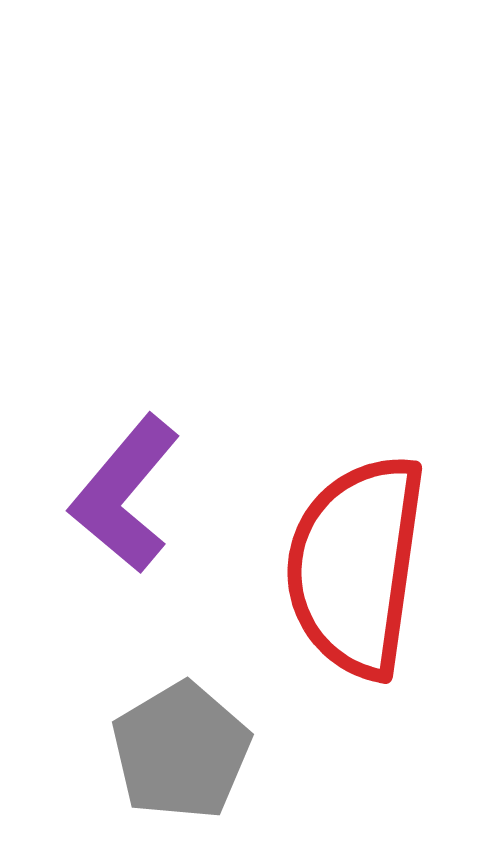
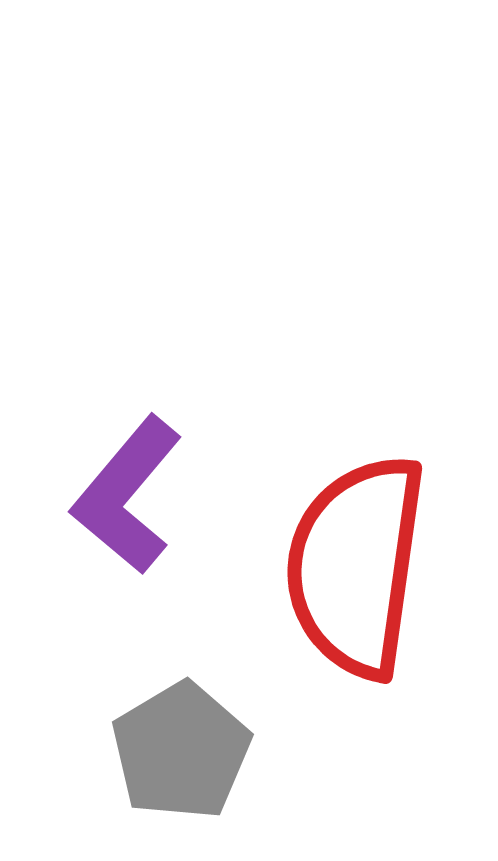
purple L-shape: moved 2 px right, 1 px down
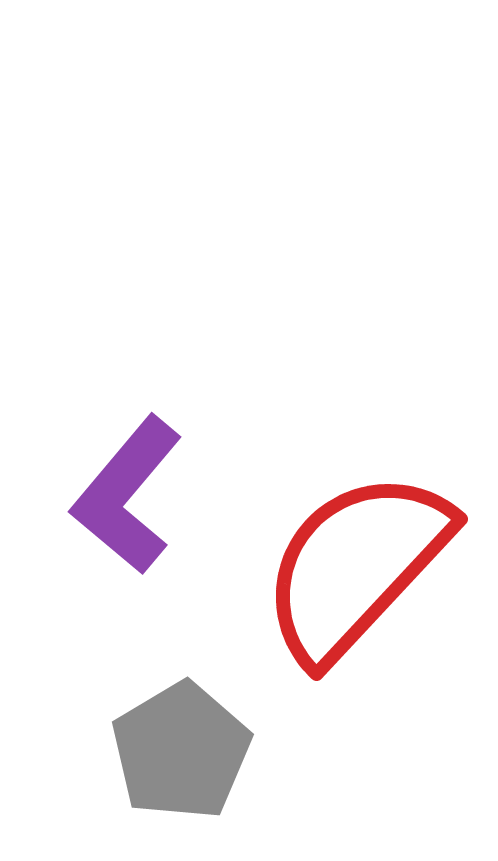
red semicircle: rotated 35 degrees clockwise
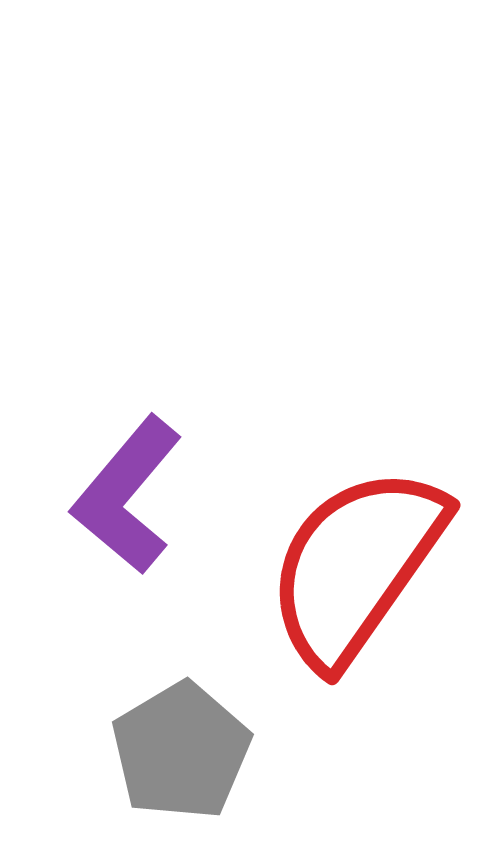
red semicircle: rotated 8 degrees counterclockwise
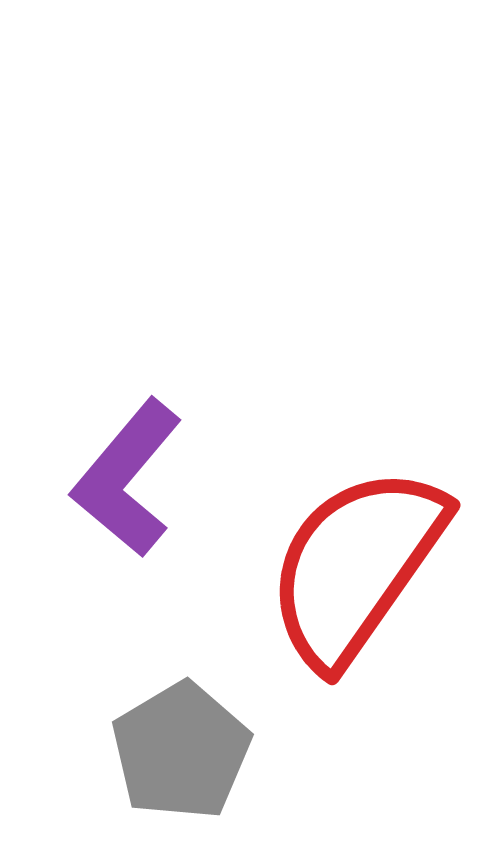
purple L-shape: moved 17 px up
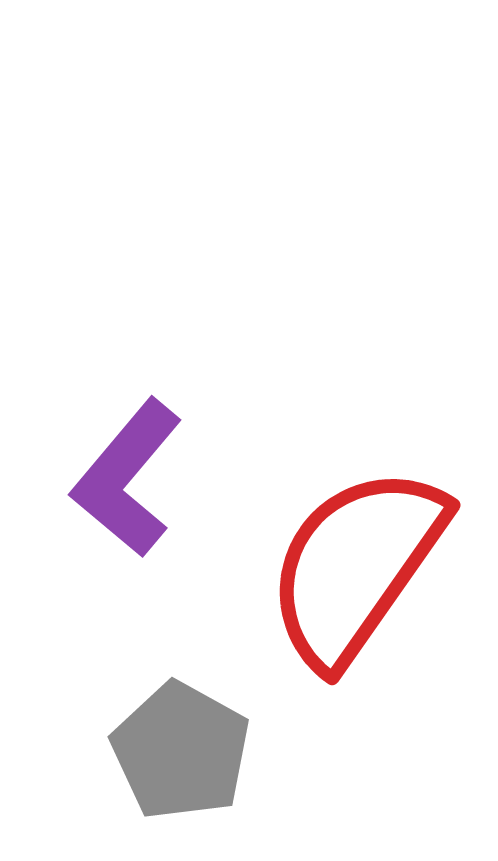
gray pentagon: rotated 12 degrees counterclockwise
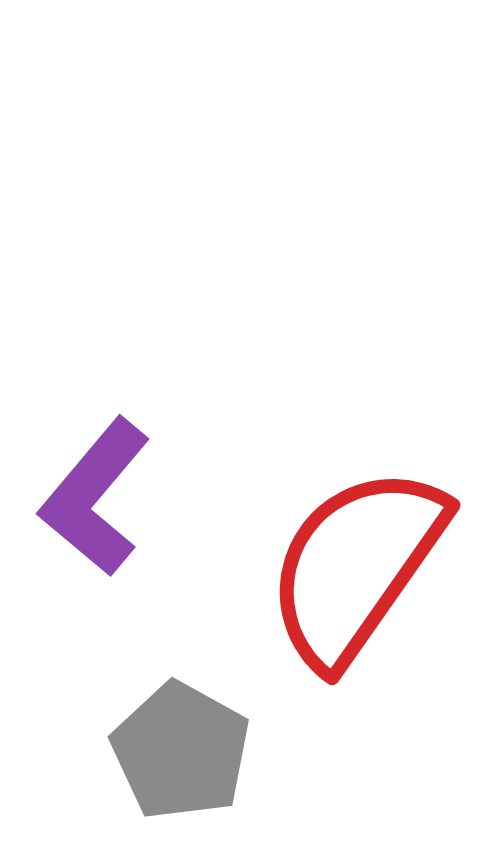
purple L-shape: moved 32 px left, 19 px down
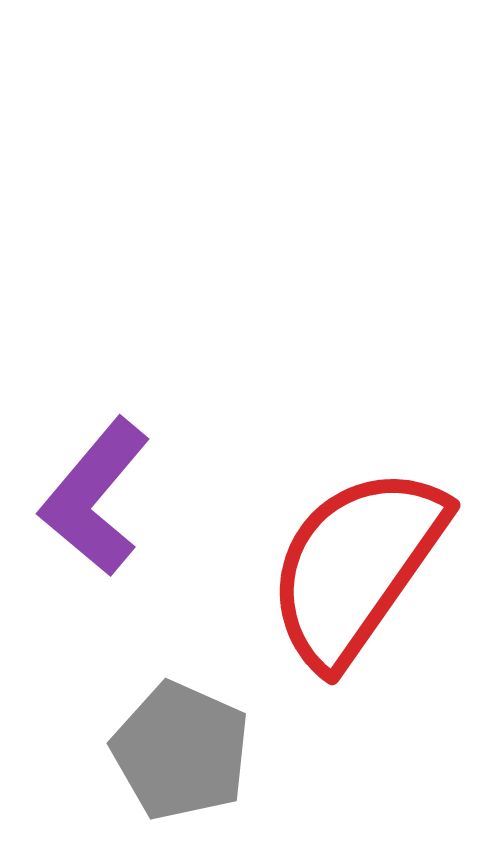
gray pentagon: rotated 5 degrees counterclockwise
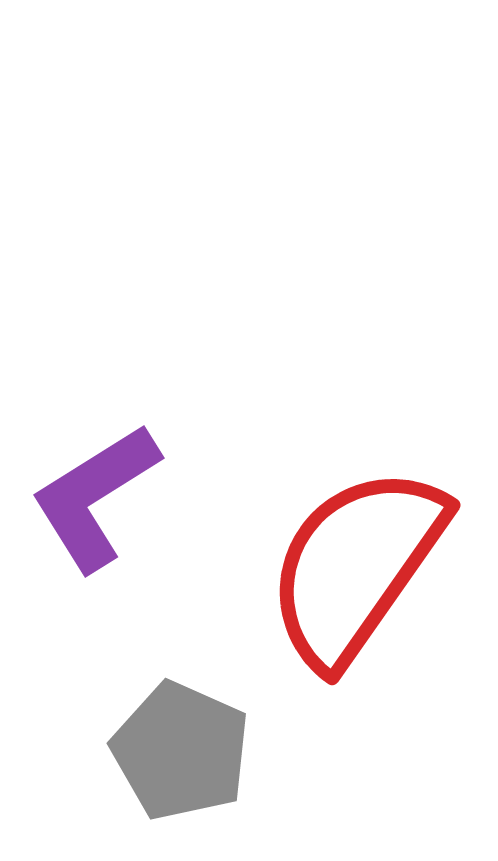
purple L-shape: rotated 18 degrees clockwise
